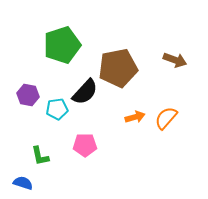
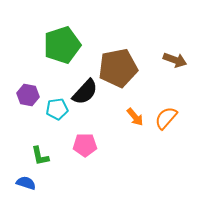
orange arrow: rotated 66 degrees clockwise
blue semicircle: moved 3 px right
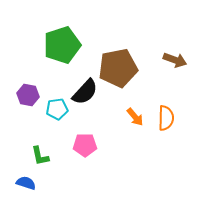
orange semicircle: rotated 140 degrees clockwise
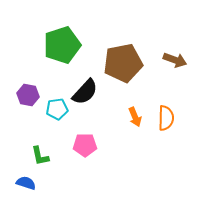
brown pentagon: moved 5 px right, 5 px up
orange arrow: rotated 18 degrees clockwise
